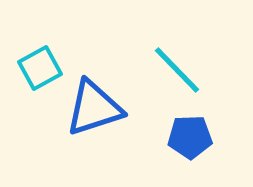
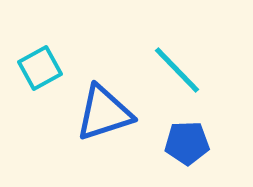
blue triangle: moved 10 px right, 5 px down
blue pentagon: moved 3 px left, 6 px down
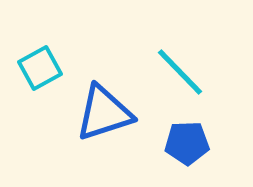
cyan line: moved 3 px right, 2 px down
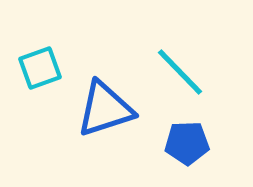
cyan square: rotated 9 degrees clockwise
blue triangle: moved 1 px right, 4 px up
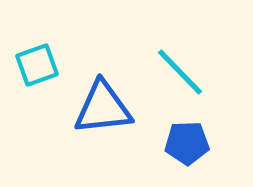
cyan square: moved 3 px left, 3 px up
blue triangle: moved 2 px left, 1 px up; rotated 12 degrees clockwise
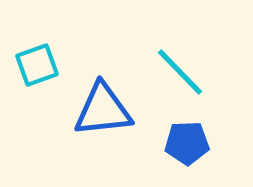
blue triangle: moved 2 px down
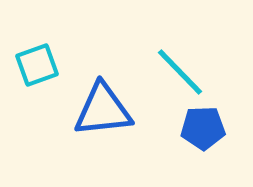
blue pentagon: moved 16 px right, 15 px up
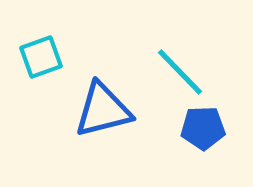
cyan square: moved 4 px right, 8 px up
blue triangle: rotated 8 degrees counterclockwise
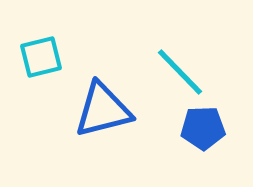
cyan square: rotated 6 degrees clockwise
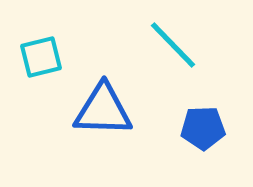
cyan line: moved 7 px left, 27 px up
blue triangle: rotated 16 degrees clockwise
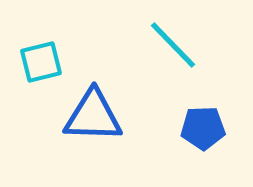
cyan square: moved 5 px down
blue triangle: moved 10 px left, 6 px down
